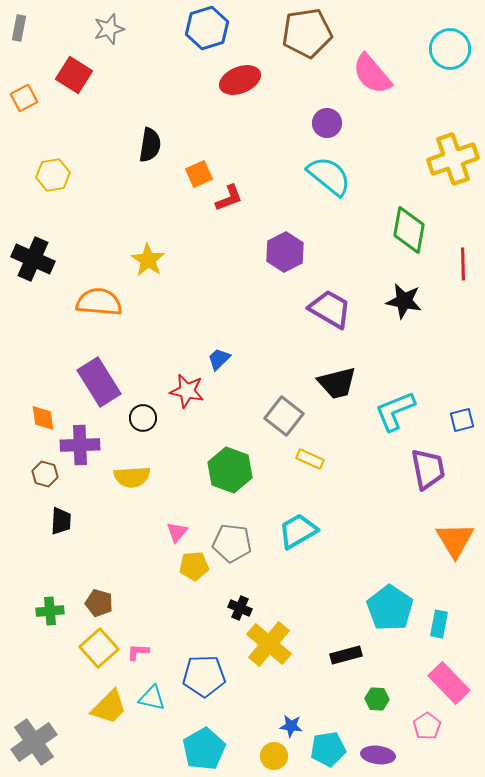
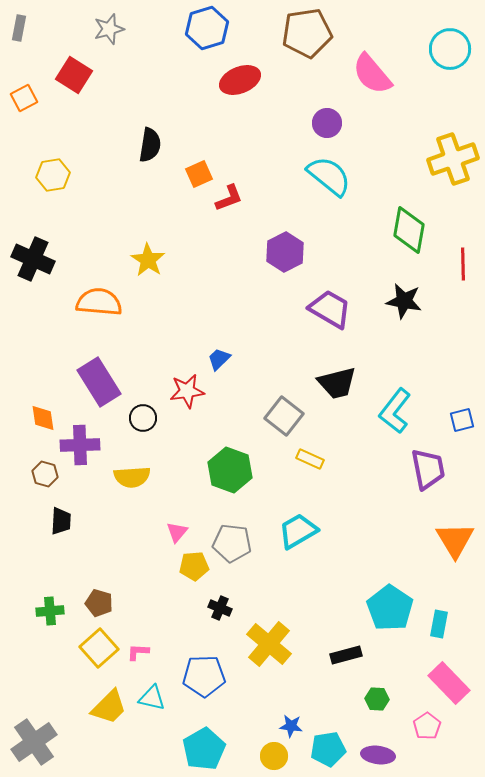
red star at (187, 391): rotated 20 degrees counterclockwise
cyan L-shape at (395, 411): rotated 30 degrees counterclockwise
black cross at (240, 608): moved 20 px left
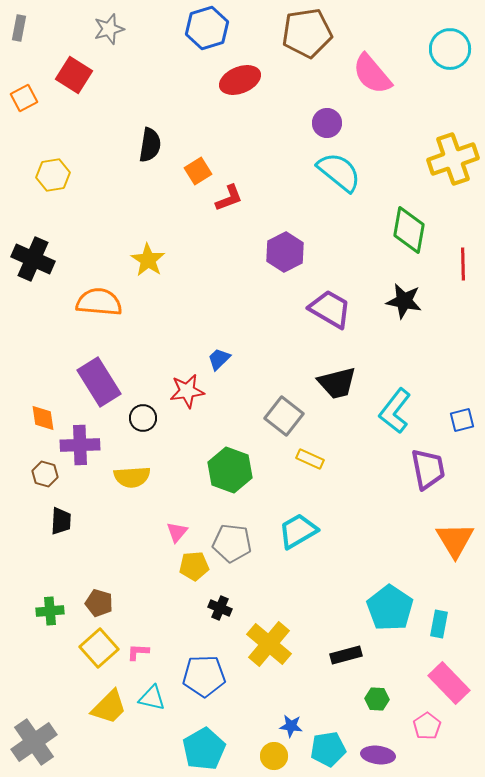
orange square at (199, 174): moved 1 px left, 3 px up; rotated 8 degrees counterclockwise
cyan semicircle at (329, 176): moved 10 px right, 4 px up
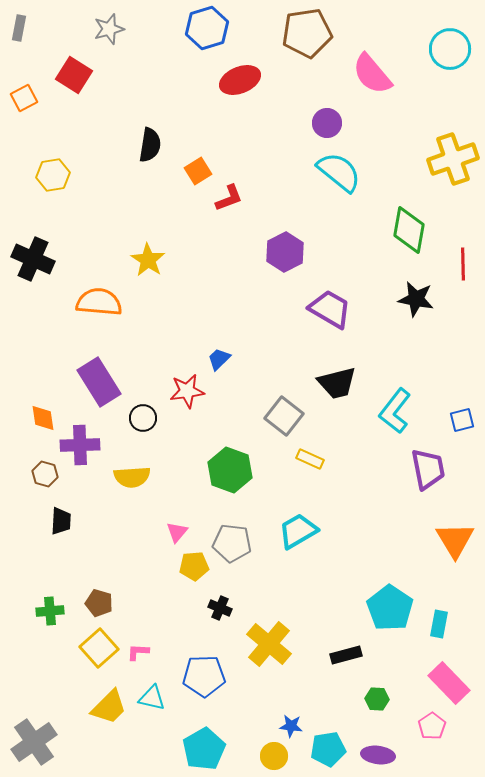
black star at (404, 301): moved 12 px right, 2 px up
pink pentagon at (427, 726): moved 5 px right
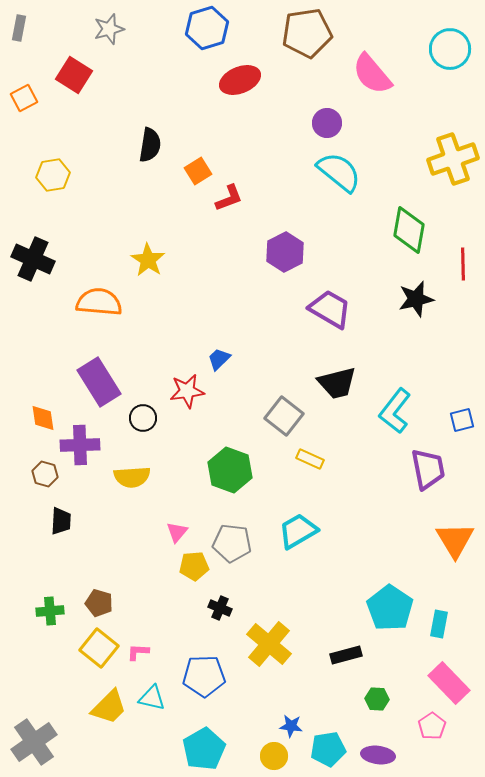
black star at (416, 299): rotated 24 degrees counterclockwise
yellow square at (99, 648): rotated 9 degrees counterclockwise
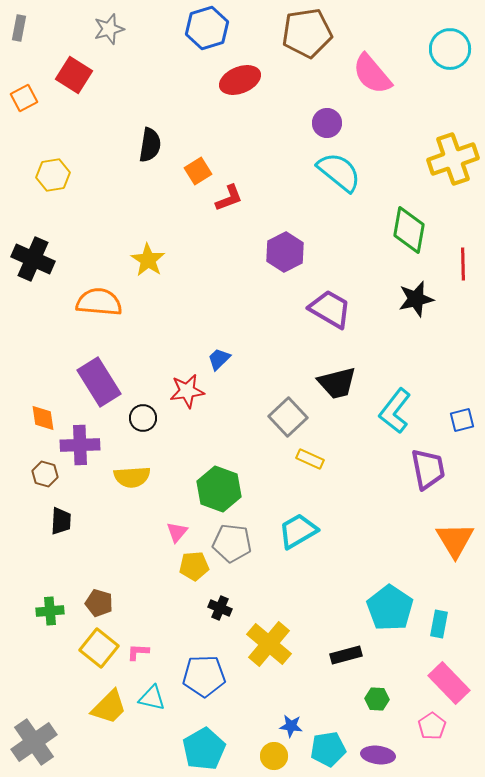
gray square at (284, 416): moved 4 px right, 1 px down; rotated 9 degrees clockwise
green hexagon at (230, 470): moved 11 px left, 19 px down
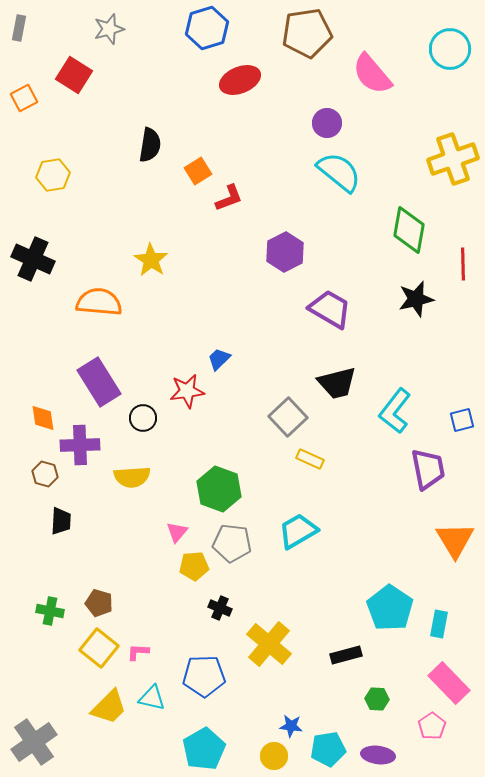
yellow star at (148, 260): moved 3 px right
green cross at (50, 611): rotated 16 degrees clockwise
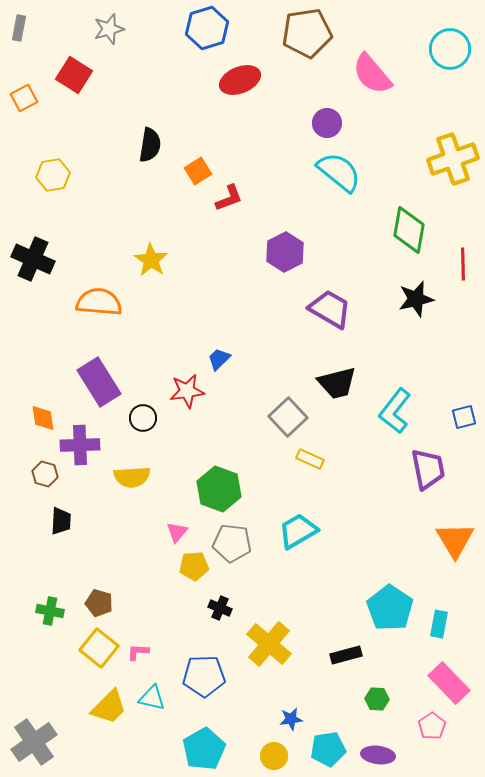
blue square at (462, 420): moved 2 px right, 3 px up
blue star at (291, 726): moved 7 px up; rotated 15 degrees counterclockwise
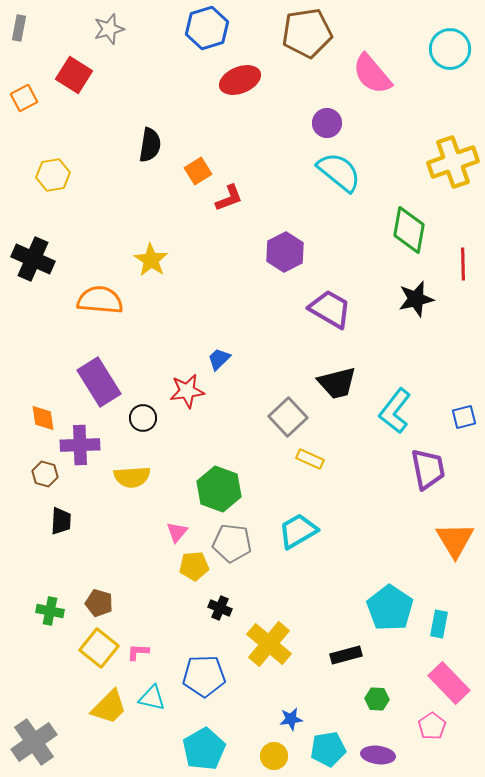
yellow cross at (453, 159): moved 3 px down
orange semicircle at (99, 302): moved 1 px right, 2 px up
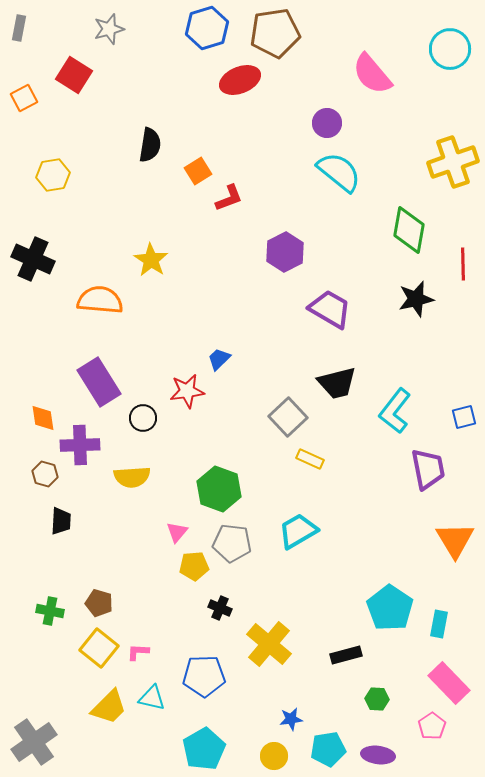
brown pentagon at (307, 33): moved 32 px left
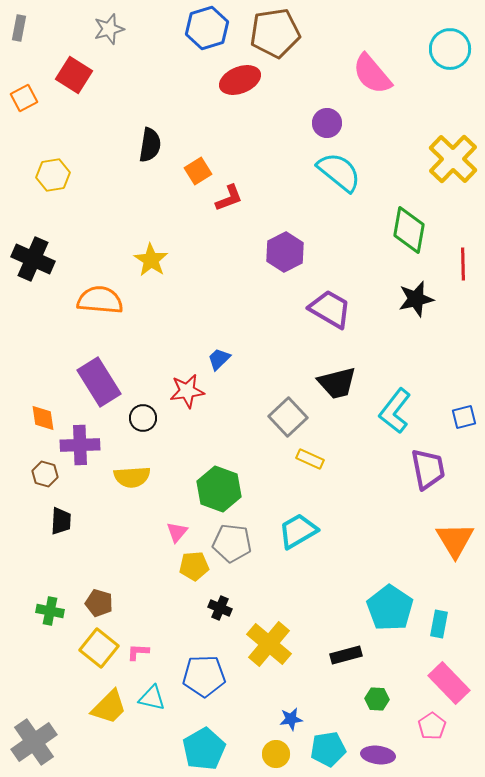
yellow cross at (453, 162): moved 3 px up; rotated 27 degrees counterclockwise
yellow circle at (274, 756): moved 2 px right, 2 px up
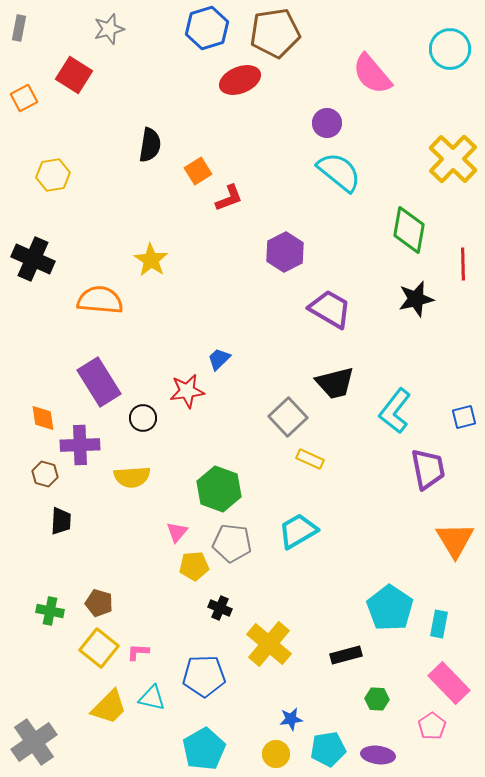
black trapezoid at (337, 383): moved 2 px left
